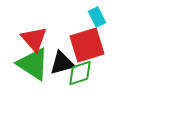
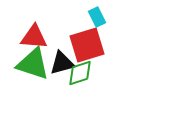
red triangle: moved 2 px up; rotated 44 degrees counterclockwise
green triangle: rotated 15 degrees counterclockwise
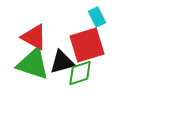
red triangle: rotated 24 degrees clockwise
black triangle: moved 1 px up
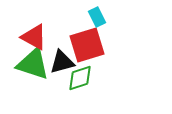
green diamond: moved 5 px down
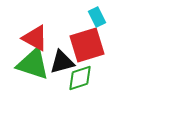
red triangle: moved 1 px right, 1 px down
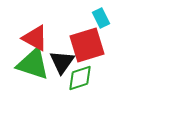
cyan rectangle: moved 4 px right, 1 px down
black triangle: rotated 40 degrees counterclockwise
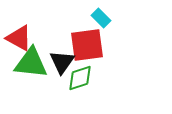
cyan rectangle: rotated 18 degrees counterclockwise
red triangle: moved 16 px left
red square: rotated 9 degrees clockwise
green triangle: moved 2 px left, 1 px up; rotated 12 degrees counterclockwise
